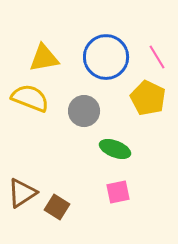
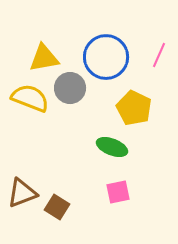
pink line: moved 2 px right, 2 px up; rotated 55 degrees clockwise
yellow pentagon: moved 14 px left, 10 px down
gray circle: moved 14 px left, 23 px up
green ellipse: moved 3 px left, 2 px up
brown triangle: rotated 12 degrees clockwise
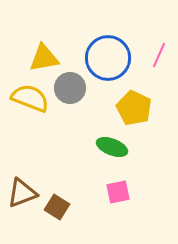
blue circle: moved 2 px right, 1 px down
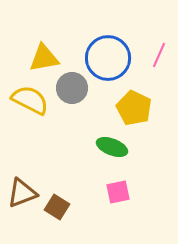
gray circle: moved 2 px right
yellow semicircle: moved 2 px down; rotated 6 degrees clockwise
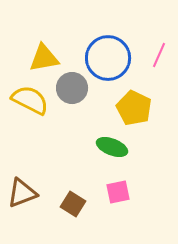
brown square: moved 16 px right, 3 px up
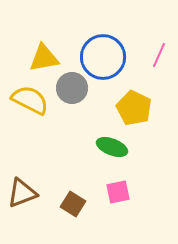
blue circle: moved 5 px left, 1 px up
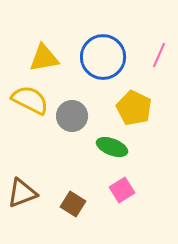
gray circle: moved 28 px down
pink square: moved 4 px right, 2 px up; rotated 20 degrees counterclockwise
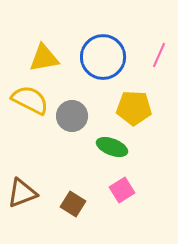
yellow pentagon: rotated 24 degrees counterclockwise
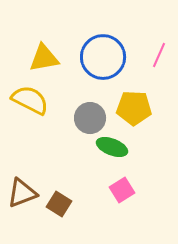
gray circle: moved 18 px right, 2 px down
brown square: moved 14 px left
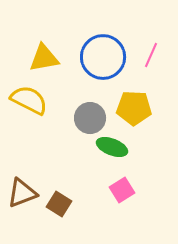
pink line: moved 8 px left
yellow semicircle: moved 1 px left
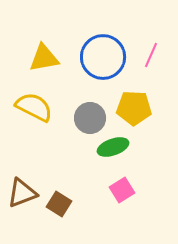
yellow semicircle: moved 5 px right, 7 px down
green ellipse: moved 1 px right; rotated 40 degrees counterclockwise
